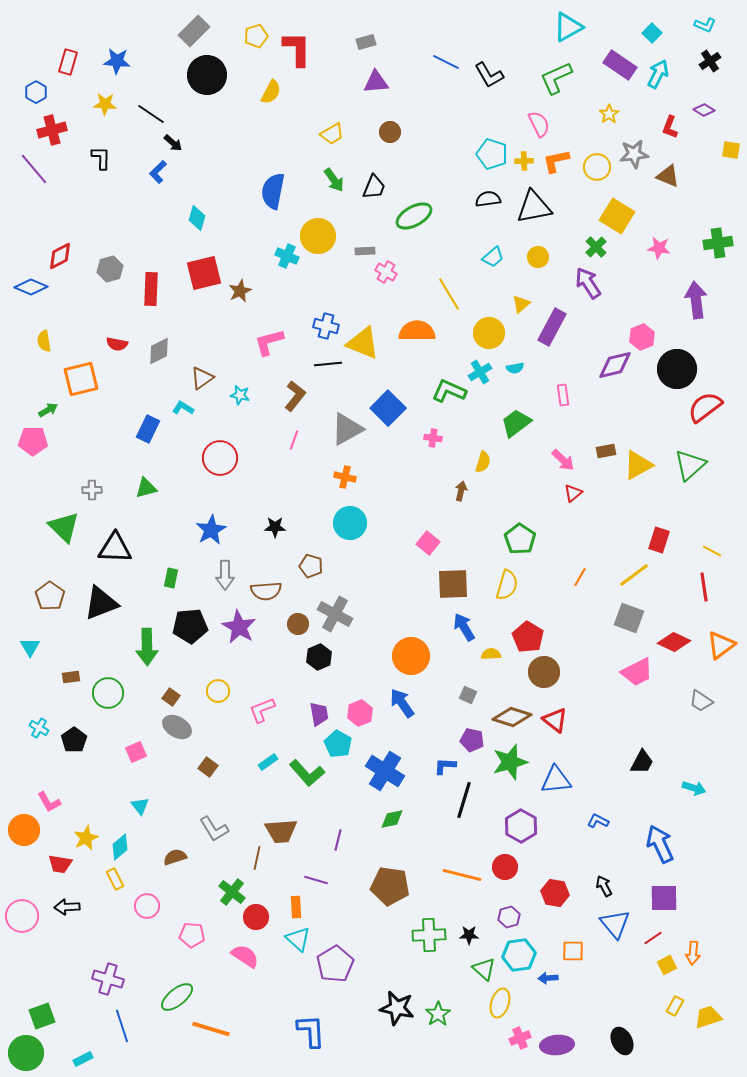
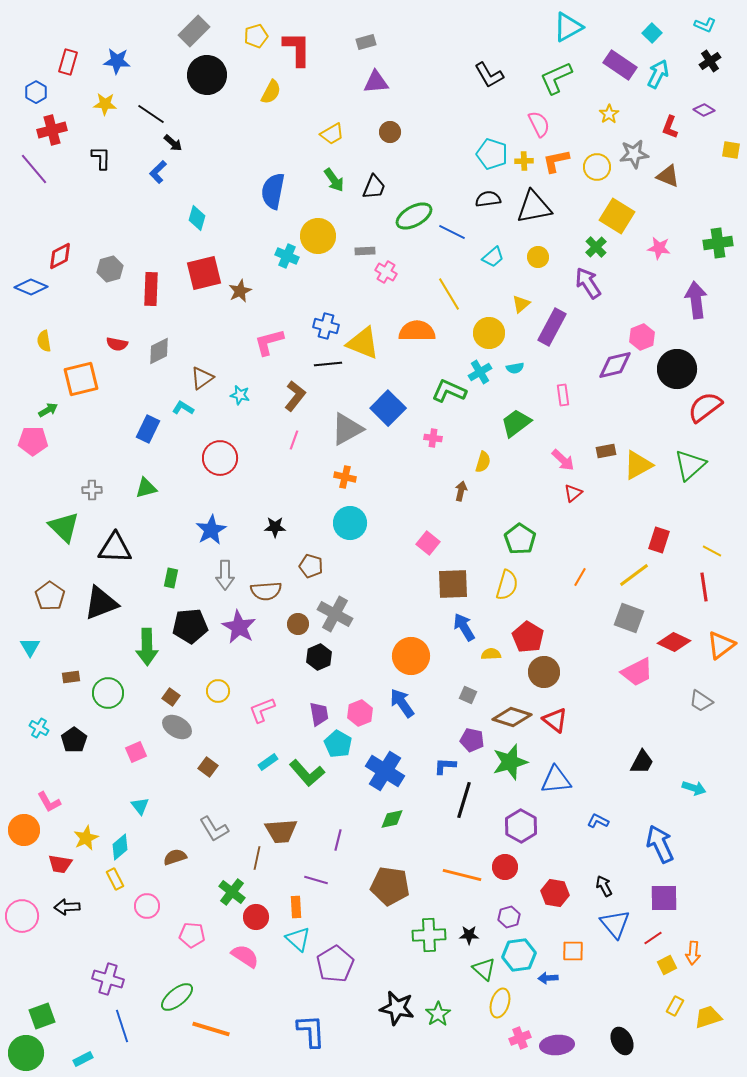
blue line at (446, 62): moved 6 px right, 170 px down
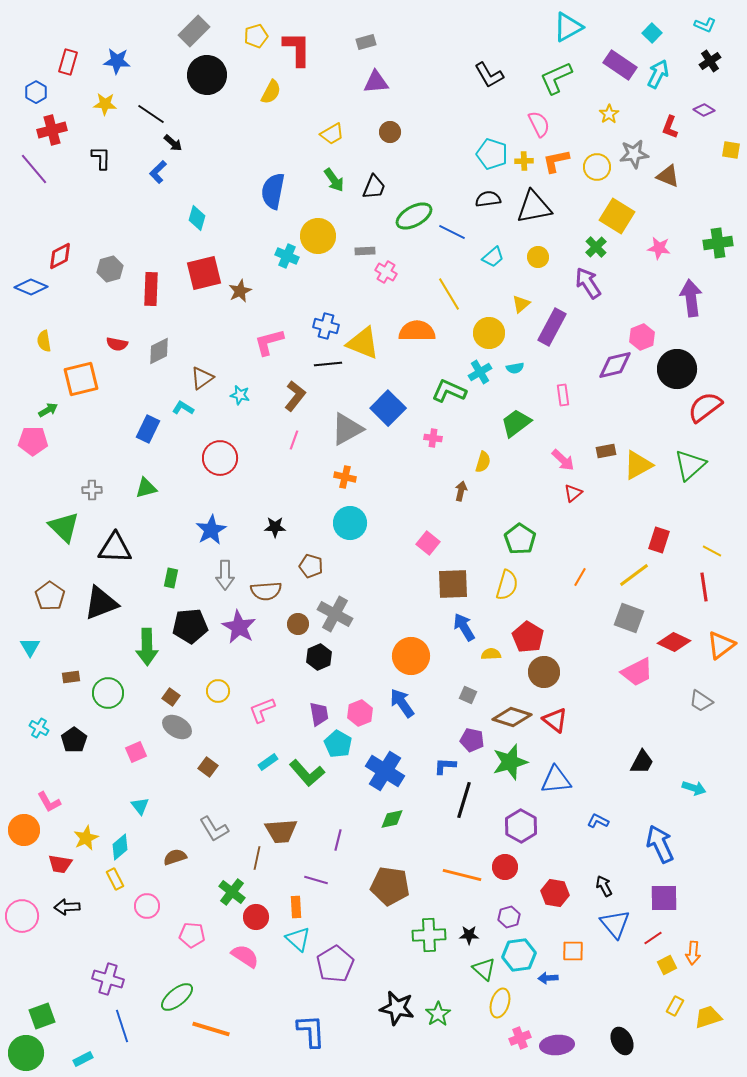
purple arrow at (696, 300): moved 5 px left, 2 px up
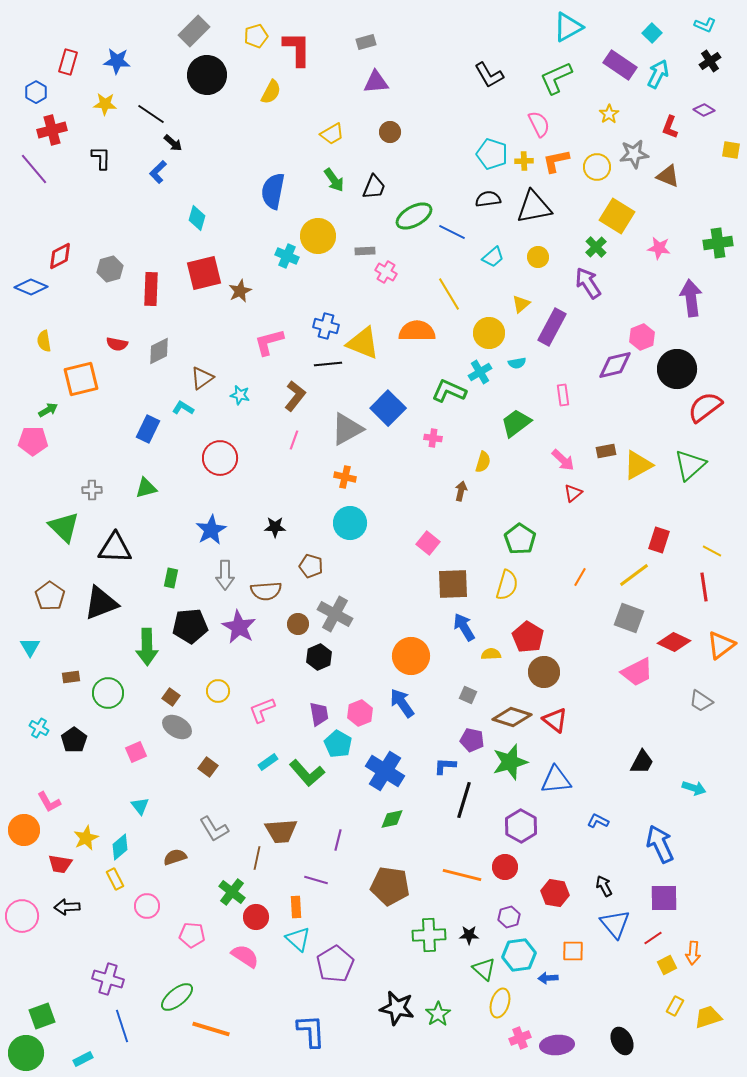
cyan semicircle at (515, 368): moved 2 px right, 5 px up
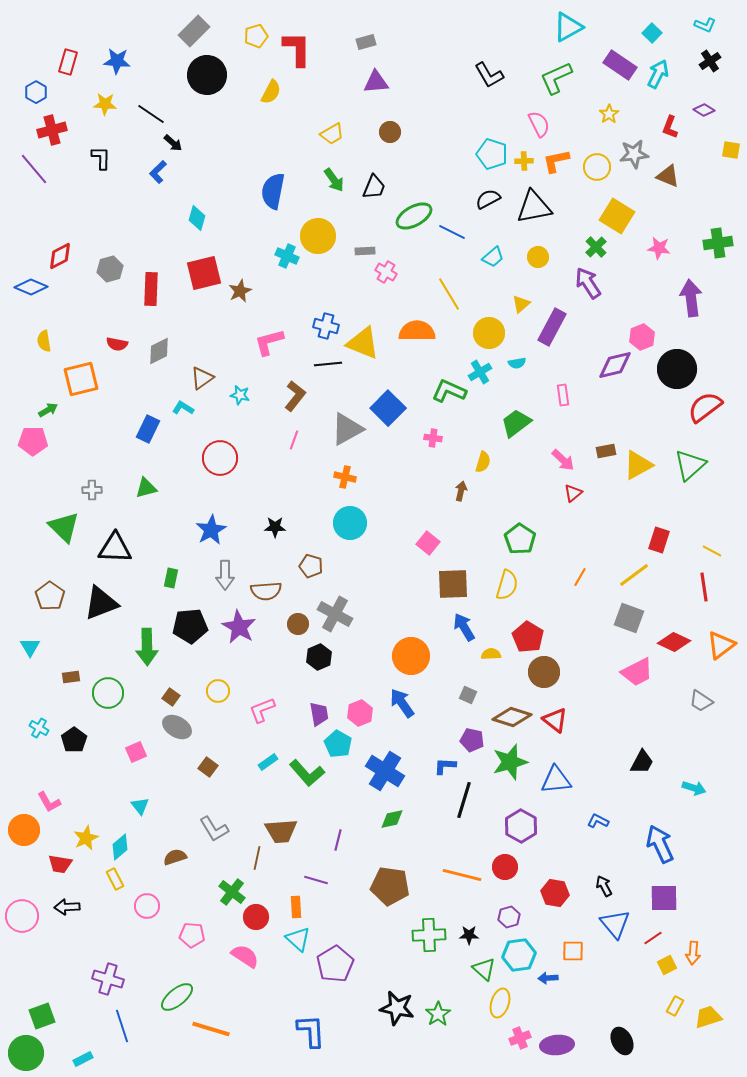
black semicircle at (488, 199): rotated 20 degrees counterclockwise
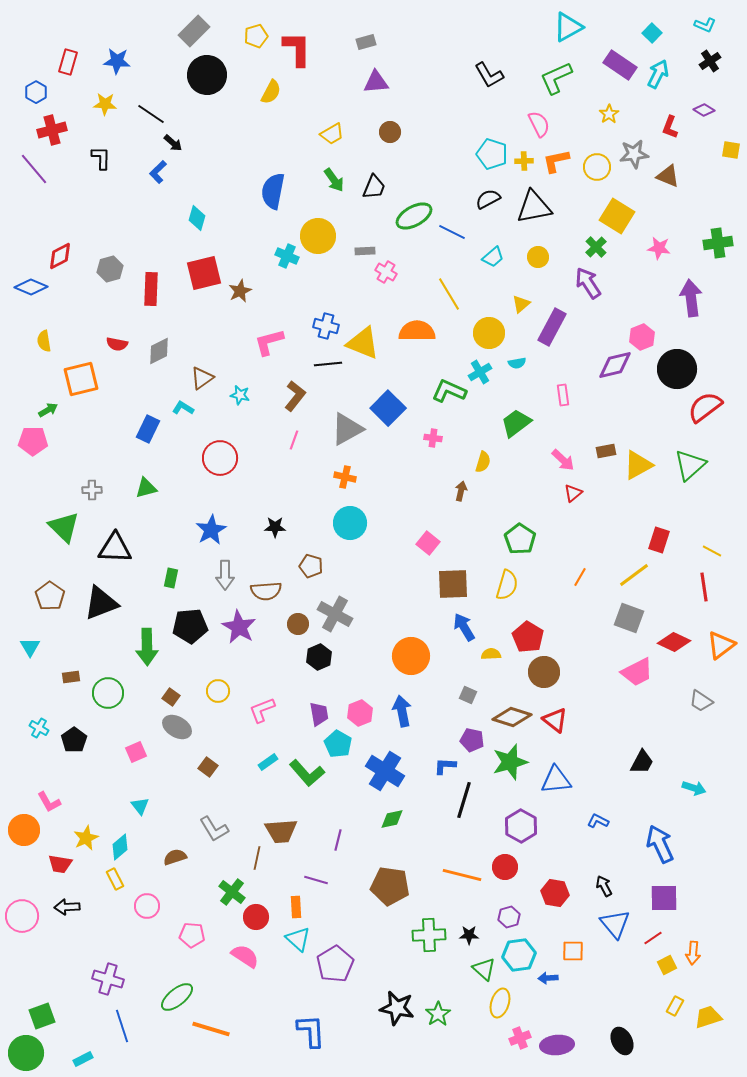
blue arrow at (402, 703): moved 8 px down; rotated 24 degrees clockwise
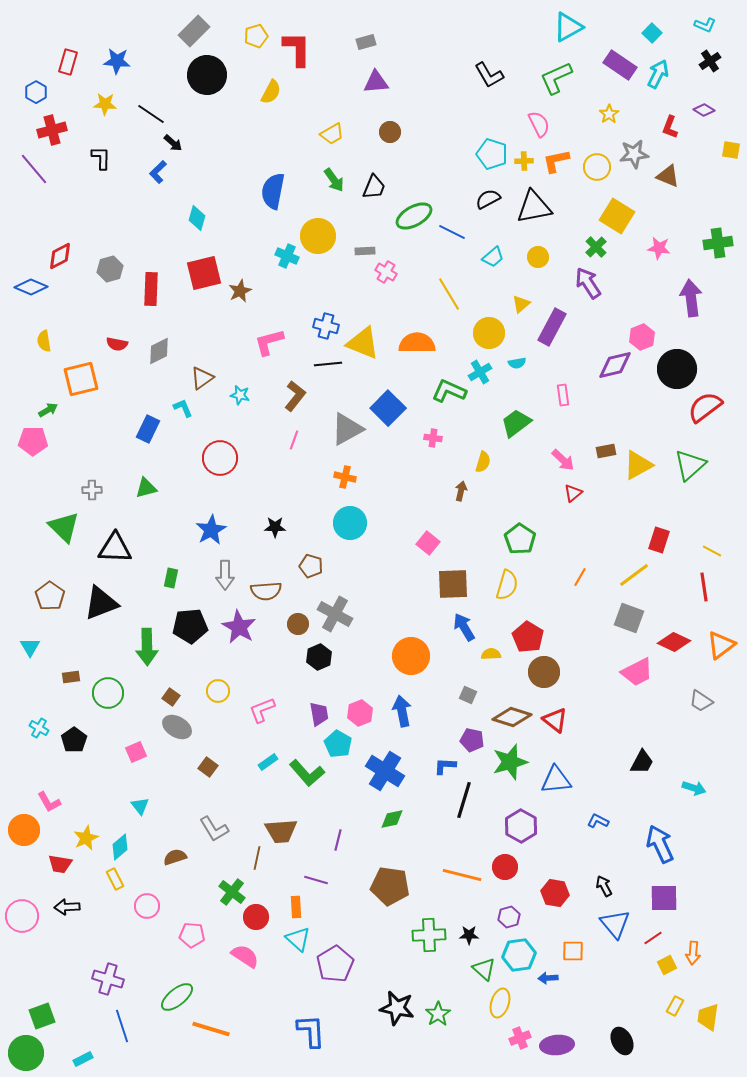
orange semicircle at (417, 331): moved 12 px down
cyan L-shape at (183, 408): rotated 35 degrees clockwise
yellow trapezoid at (708, 1017): rotated 64 degrees counterclockwise
